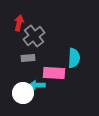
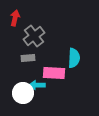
red arrow: moved 4 px left, 5 px up
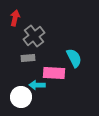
cyan semicircle: rotated 30 degrees counterclockwise
white circle: moved 2 px left, 4 px down
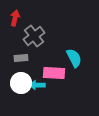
gray rectangle: moved 7 px left
white circle: moved 14 px up
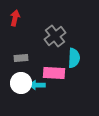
gray cross: moved 21 px right
cyan semicircle: rotated 30 degrees clockwise
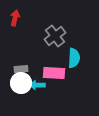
gray rectangle: moved 11 px down
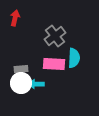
pink rectangle: moved 9 px up
cyan arrow: moved 1 px left, 1 px up
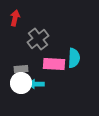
gray cross: moved 17 px left, 3 px down
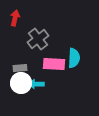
gray rectangle: moved 1 px left, 1 px up
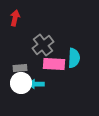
gray cross: moved 5 px right, 6 px down
